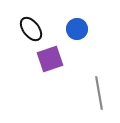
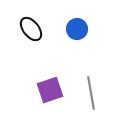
purple square: moved 31 px down
gray line: moved 8 px left
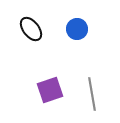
gray line: moved 1 px right, 1 px down
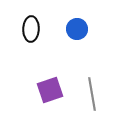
black ellipse: rotated 40 degrees clockwise
